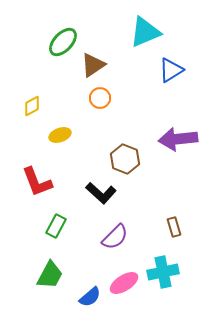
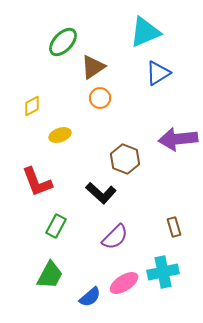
brown triangle: moved 2 px down
blue triangle: moved 13 px left, 3 px down
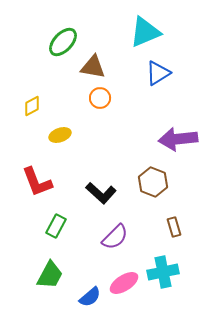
brown triangle: rotated 44 degrees clockwise
brown hexagon: moved 28 px right, 23 px down
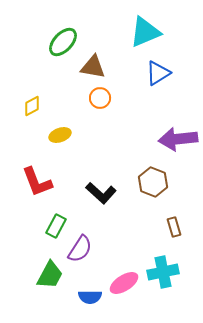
purple semicircle: moved 35 px left, 12 px down; rotated 12 degrees counterclockwise
blue semicircle: rotated 40 degrees clockwise
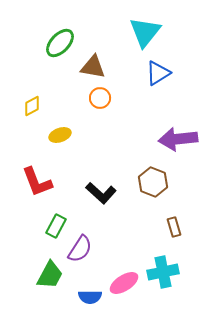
cyan triangle: rotated 28 degrees counterclockwise
green ellipse: moved 3 px left, 1 px down
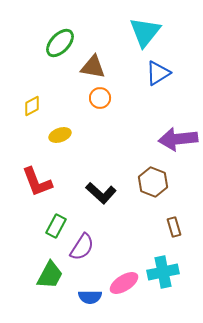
purple semicircle: moved 2 px right, 2 px up
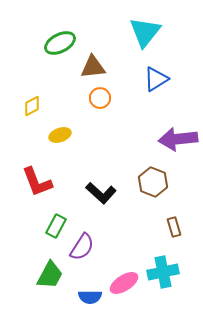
green ellipse: rotated 20 degrees clockwise
brown triangle: rotated 16 degrees counterclockwise
blue triangle: moved 2 px left, 6 px down
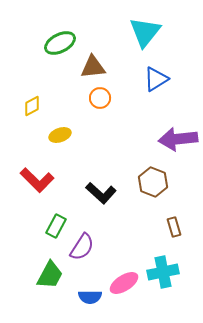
red L-shape: moved 2 px up; rotated 24 degrees counterclockwise
